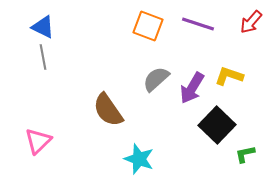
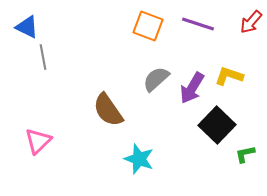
blue triangle: moved 16 px left
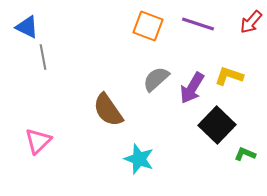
green L-shape: rotated 35 degrees clockwise
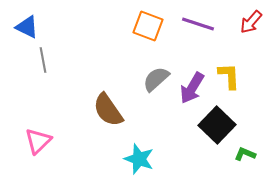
gray line: moved 3 px down
yellow L-shape: rotated 68 degrees clockwise
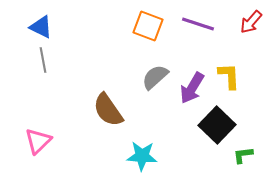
blue triangle: moved 14 px right
gray semicircle: moved 1 px left, 2 px up
green L-shape: moved 2 px left, 1 px down; rotated 30 degrees counterclockwise
cyan star: moved 3 px right, 3 px up; rotated 16 degrees counterclockwise
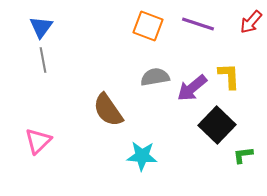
blue triangle: rotated 40 degrees clockwise
gray semicircle: rotated 32 degrees clockwise
purple arrow: rotated 20 degrees clockwise
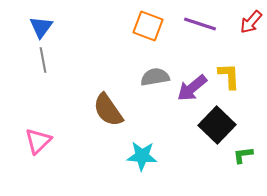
purple line: moved 2 px right
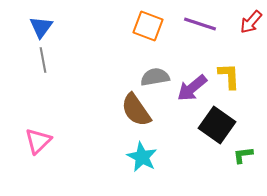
brown semicircle: moved 28 px right
black square: rotated 9 degrees counterclockwise
cyan star: moved 1 px down; rotated 24 degrees clockwise
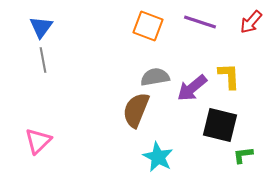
purple line: moved 2 px up
brown semicircle: rotated 57 degrees clockwise
black square: moved 3 px right; rotated 21 degrees counterclockwise
cyan star: moved 16 px right
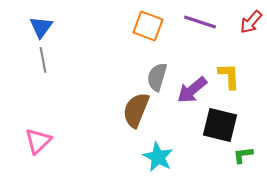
gray semicircle: moved 2 px right; rotated 64 degrees counterclockwise
purple arrow: moved 2 px down
